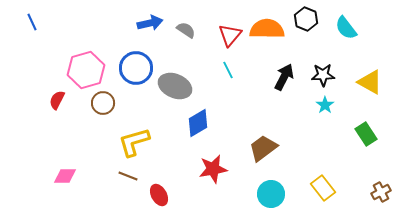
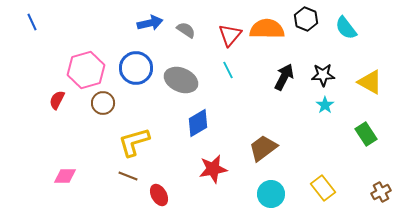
gray ellipse: moved 6 px right, 6 px up
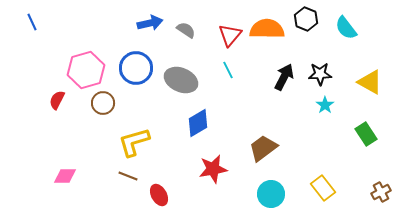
black star: moved 3 px left, 1 px up
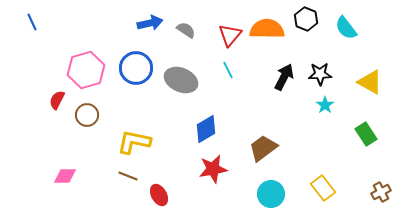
brown circle: moved 16 px left, 12 px down
blue diamond: moved 8 px right, 6 px down
yellow L-shape: rotated 28 degrees clockwise
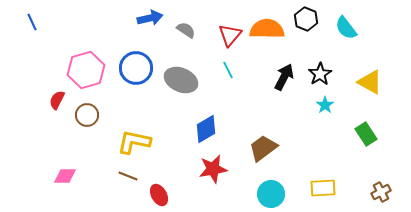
blue arrow: moved 5 px up
black star: rotated 30 degrees counterclockwise
yellow rectangle: rotated 55 degrees counterclockwise
